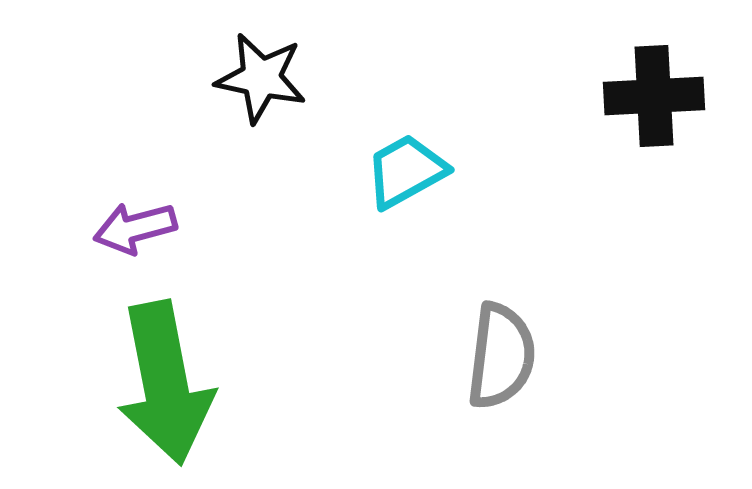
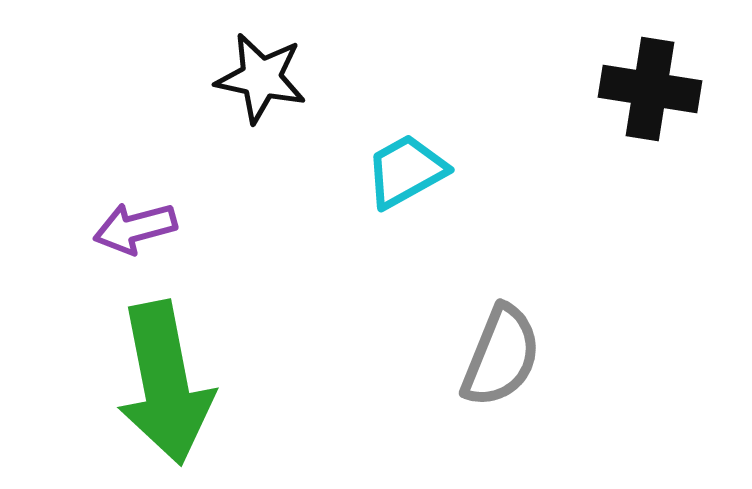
black cross: moved 4 px left, 7 px up; rotated 12 degrees clockwise
gray semicircle: rotated 15 degrees clockwise
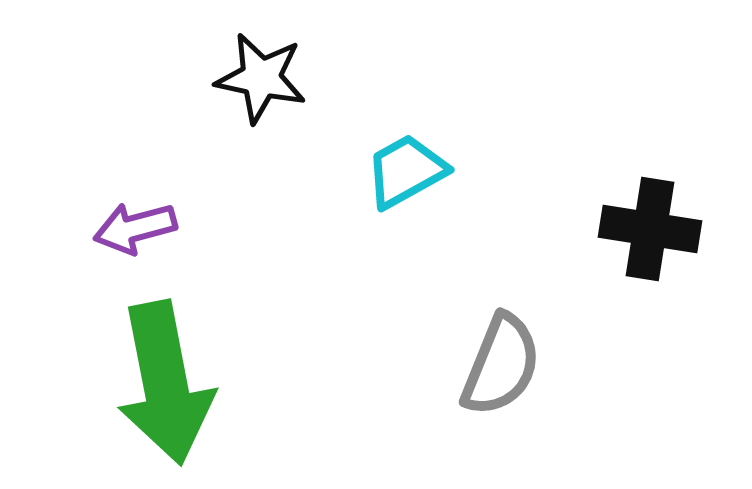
black cross: moved 140 px down
gray semicircle: moved 9 px down
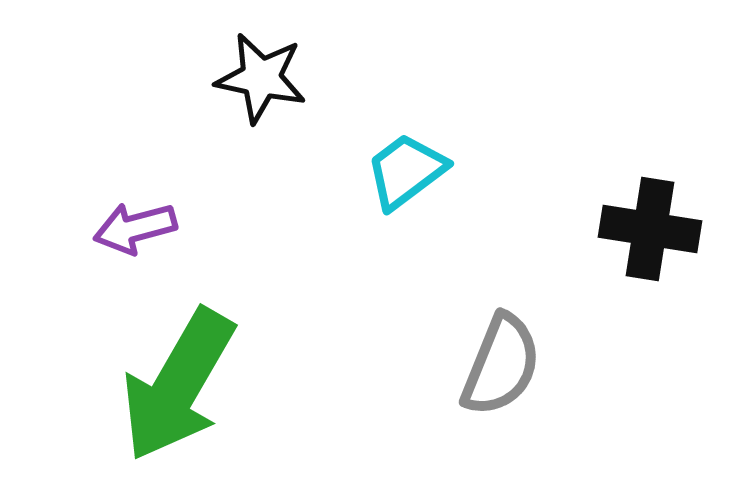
cyan trapezoid: rotated 8 degrees counterclockwise
green arrow: moved 13 px right, 2 px down; rotated 41 degrees clockwise
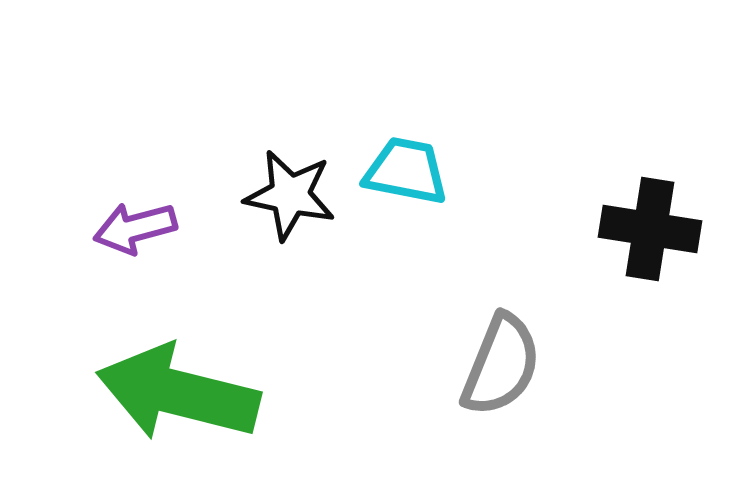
black star: moved 29 px right, 117 px down
cyan trapezoid: rotated 48 degrees clockwise
green arrow: moved 8 px down; rotated 74 degrees clockwise
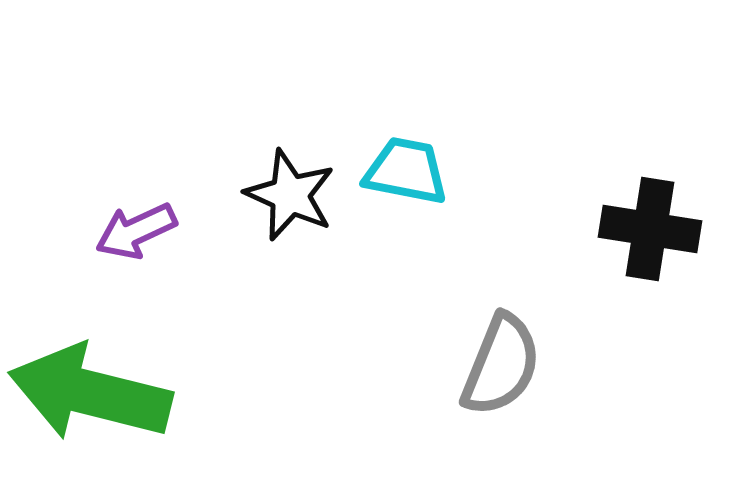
black star: rotated 12 degrees clockwise
purple arrow: moved 1 px right, 3 px down; rotated 10 degrees counterclockwise
green arrow: moved 88 px left
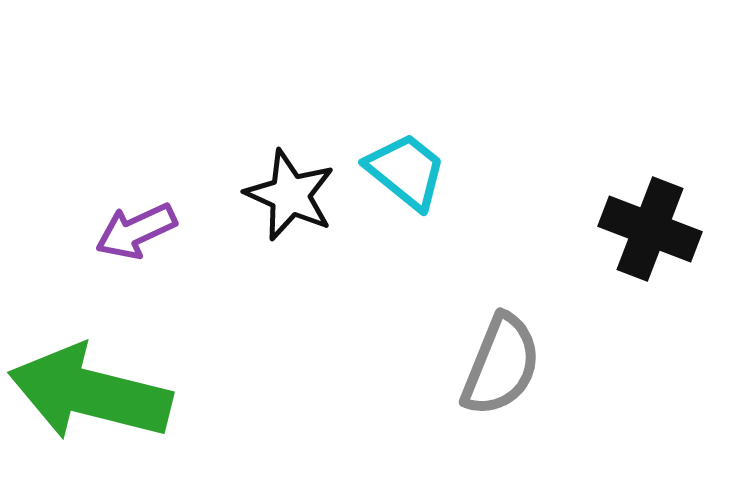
cyan trapezoid: rotated 28 degrees clockwise
black cross: rotated 12 degrees clockwise
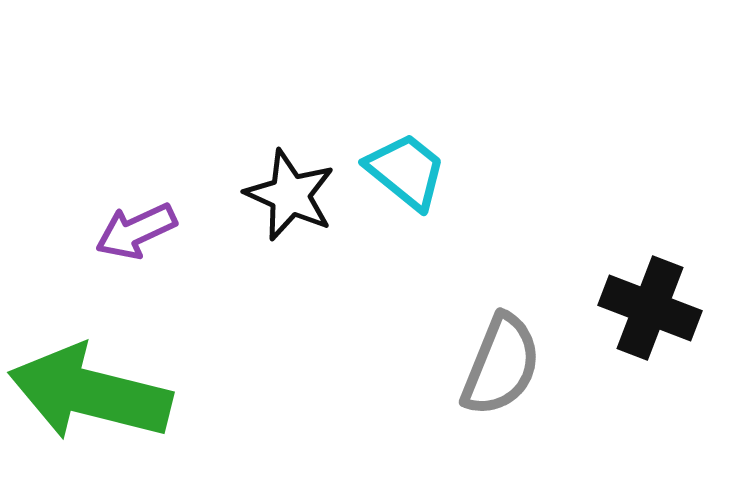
black cross: moved 79 px down
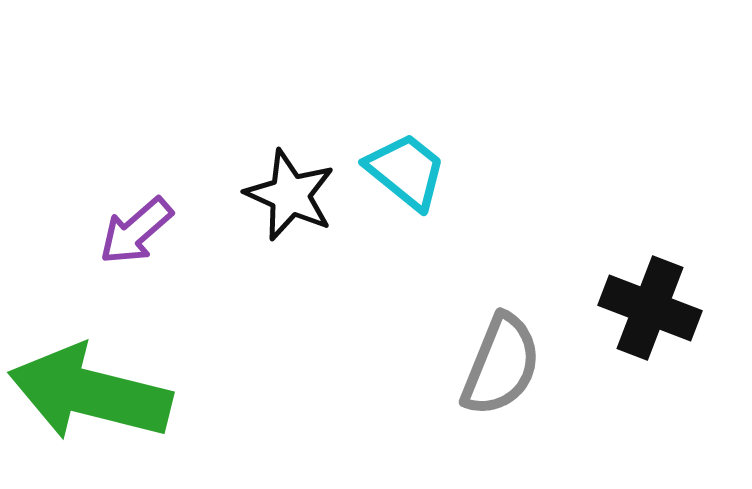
purple arrow: rotated 16 degrees counterclockwise
